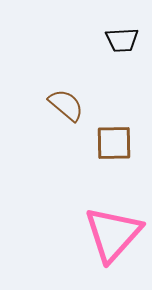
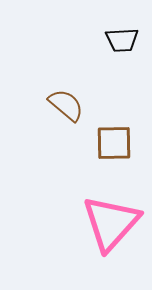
pink triangle: moved 2 px left, 11 px up
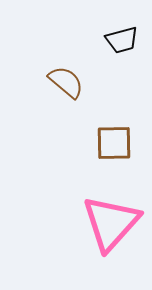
black trapezoid: rotated 12 degrees counterclockwise
brown semicircle: moved 23 px up
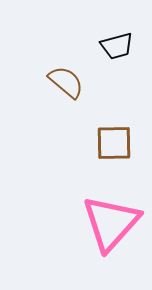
black trapezoid: moved 5 px left, 6 px down
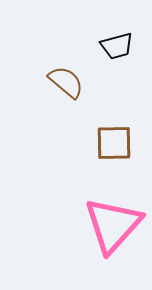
pink triangle: moved 2 px right, 2 px down
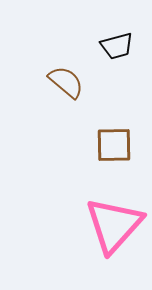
brown square: moved 2 px down
pink triangle: moved 1 px right
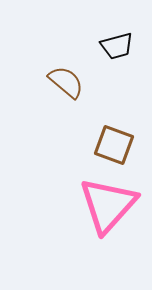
brown square: rotated 21 degrees clockwise
pink triangle: moved 6 px left, 20 px up
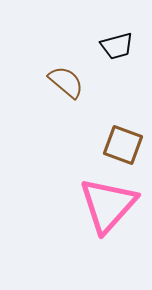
brown square: moved 9 px right
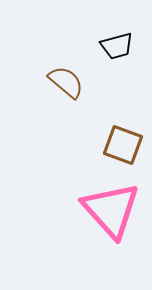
pink triangle: moved 3 px right, 5 px down; rotated 24 degrees counterclockwise
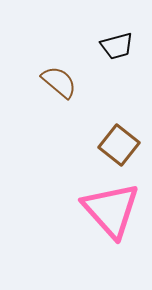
brown semicircle: moved 7 px left
brown square: moved 4 px left; rotated 18 degrees clockwise
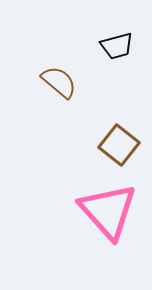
pink triangle: moved 3 px left, 1 px down
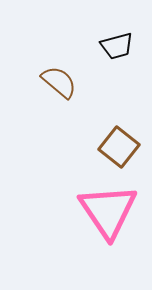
brown square: moved 2 px down
pink triangle: rotated 8 degrees clockwise
